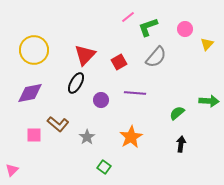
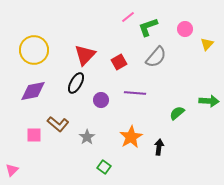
purple diamond: moved 3 px right, 2 px up
black arrow: moved 22 px left, 3 px down
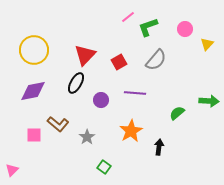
gray semicircle: moved 3 px down
orange star: moved 6 px up
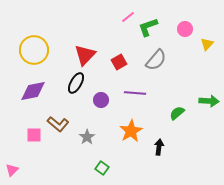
green square: moved 2 px left, 1 px down
